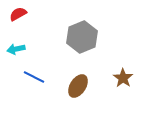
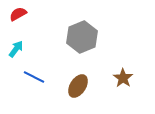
cyan arrow: rotated 138 degrees clockwise
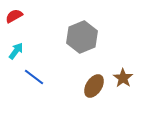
red semicircle: moved 4 px left, 2 px down
cyan arrow: moved 2 px down
blue line: rotated 10 degrees clockwise
brown ellipse: moved 16 px right
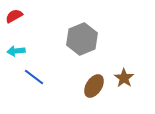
gray hexagon: moved 2 px down
cyan arrow: rotated 132 degrees counterclockwise
brown star: moved 1 px right
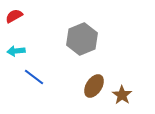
brown star: moved 2 px left, 17 px down
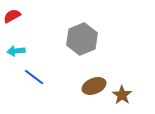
red semicircle: moved 2 px left
brown ellipse: rotated 35 degrees clockwise
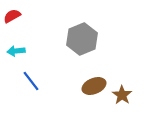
blue line: moved 3 px left, 4 px down; rotated 15 degrees clockwise
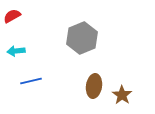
gray hexagon: moved 1 px up
blue line: rotated 65 degrees counterclockwise
brown ellipse: rotated 60 degrees counterclockwise
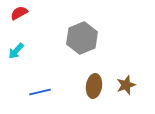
red semicircle: moved 7 px right, 3 px up
cyan arrow: rotated 42 degrees counterclockwise
blue line: moved 9 px right, 11 px down
brown star: moved 4 px right, 10 px up; rotated 18 degrees clockwise
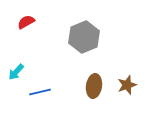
red semicircle: moved 7 px right, 9 px down
gray hexagon: moved 2 px right, 1 px up
cyan arrow: moved 21 px down
brown star: moved 1 px right
